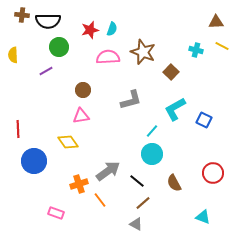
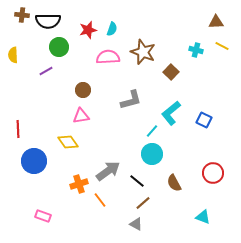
red star: moved 2 px left
cyan L-shape: moved 4 px left, 4 px down; rotated 10 degrees counterclockwise
pink rectangle: moved 13 px left, 3 px down
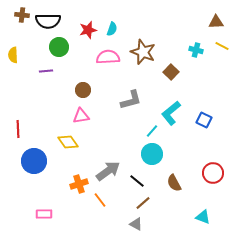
purple line: rotated 24 degrees clockwise
pink rectangle: moved 1 px right, 2 px up; rotated 21 degrees counterclockwise
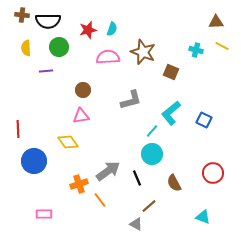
yellow semicircle: moved 13 px right, 7 px up
brown square: rotated 21 degrees counterclockwise
black line: moved 3 px up; rotated 28 degrees clockwise
brown line: moved 6 px right, 3 px down
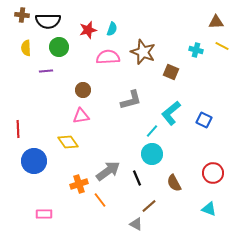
cyan triangle: moved 6 px right, 8 px up
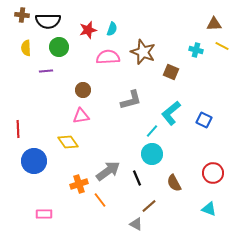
brown triangle: moved 2 px left, 2 px down
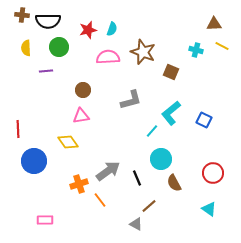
cyan circle: moved 9 px right, 5 px down
cyan triangle: rotated 14 degrees clockwise
pink rectangle: moved 1 px right, 6 px down
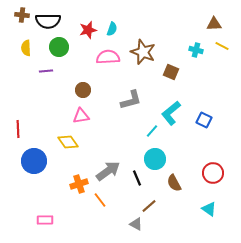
cyan circle: moved 6 px left
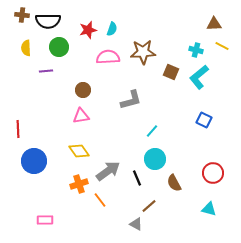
brown star: rotated 25 degrees counterclockwise
cyan L-shape: moved 28 px right, 36 px up
yellow diamond: moved 11 px right, 9 px down
cyan triangle: rotated 21 degrees counterclockwise
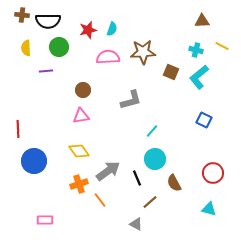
brown triangle: moved 12 px left, 3 px up
brown line: moved 1 px right, 4 px up
